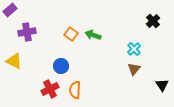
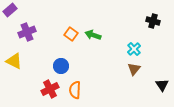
black cross: rotated 32 degrees counterclockwise
purple cross: rotated 12 degrees counterclockwise
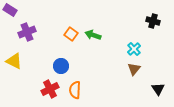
purple rectangle: rotated 72 degrees clockwise
black triangle: moved 4 px left, 4 px down
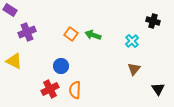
cyan cross: moved 2 px left, 8 px up
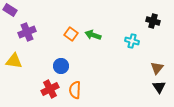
cyan cross: rotated 32 degrees counterclockwise
yellow triangle: rotated 18 degrees counterclockwise
brown triangle: moved 23 px right, 1 px up
black triangle: moved 1 px right, 2 px up
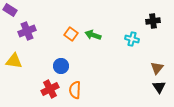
black cross: rotated 24 degrees counterclockwise
purple cross: moved 1 px up
cyan cross: moved 2 px up
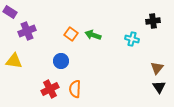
purple rectangle: moved 2 px down
blue circle: moved 5 px up
orange semicircle: moved 1 px up
